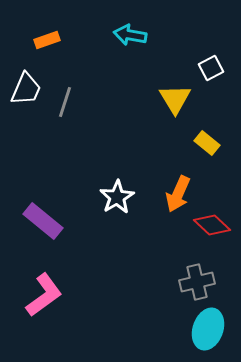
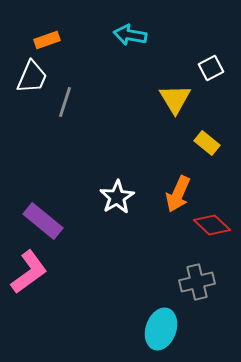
white trapezoid: moved 6 px right, 12 px up
pink L-shape: moved 15 px left, 23 px up
cyan ellipse: moved 47 px left
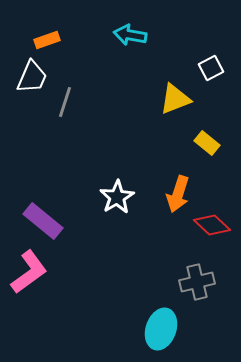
yellow triangle: rotated 40 degrees clockwise
orange arrow: rotated 6 degrees counterclockwise
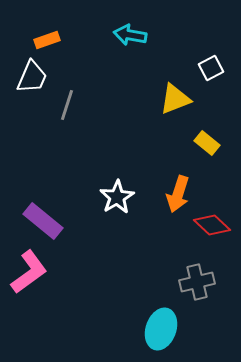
gray line: moved 2 px right, 3 px down
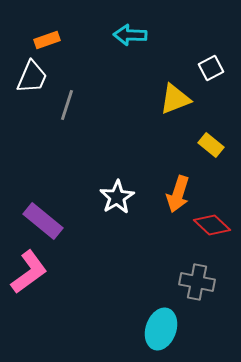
cyan arrow: rotated 8 degrees counterclockwise
yellow rectangle: moved 4 px right, 2 px down
gray cross: rotated 24 degrees clockwise
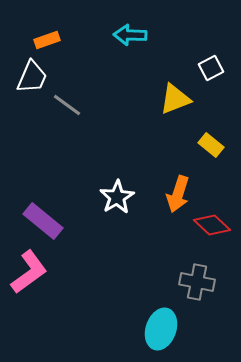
gray line: rotated 72 degrees counterclockwise
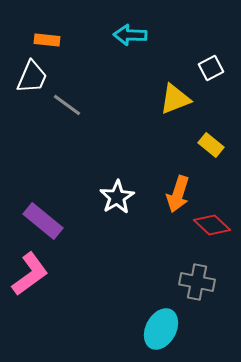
orange rectangle: rotated 25 degrees clockwise
pink L-shape: moved 1 px right, 2 px down
cyan ellipse: rotated 9 degrees clockwise
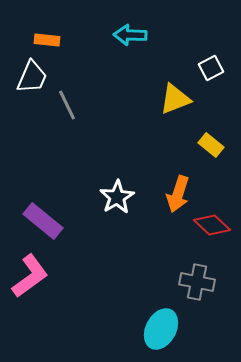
gray line: rotated 28 degrees clockwise
pink L-shape: moved 2 px down
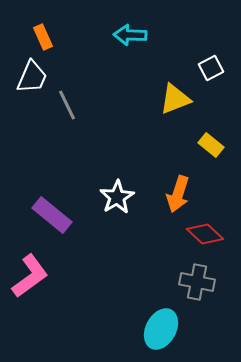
orange rectangle: moved 4 px left, 3 px up; rotated 60 degrees clockwise
purple rectangle: moved 9 px right, 6 px up
red diamond: moved 7 px left, 9 px down
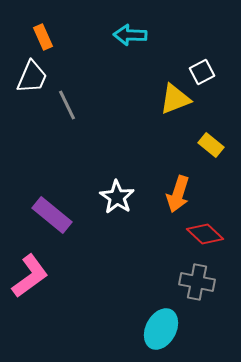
white square: moved 9 px left, 4 px down
white star: rotated 8 degrees counterclockwise
